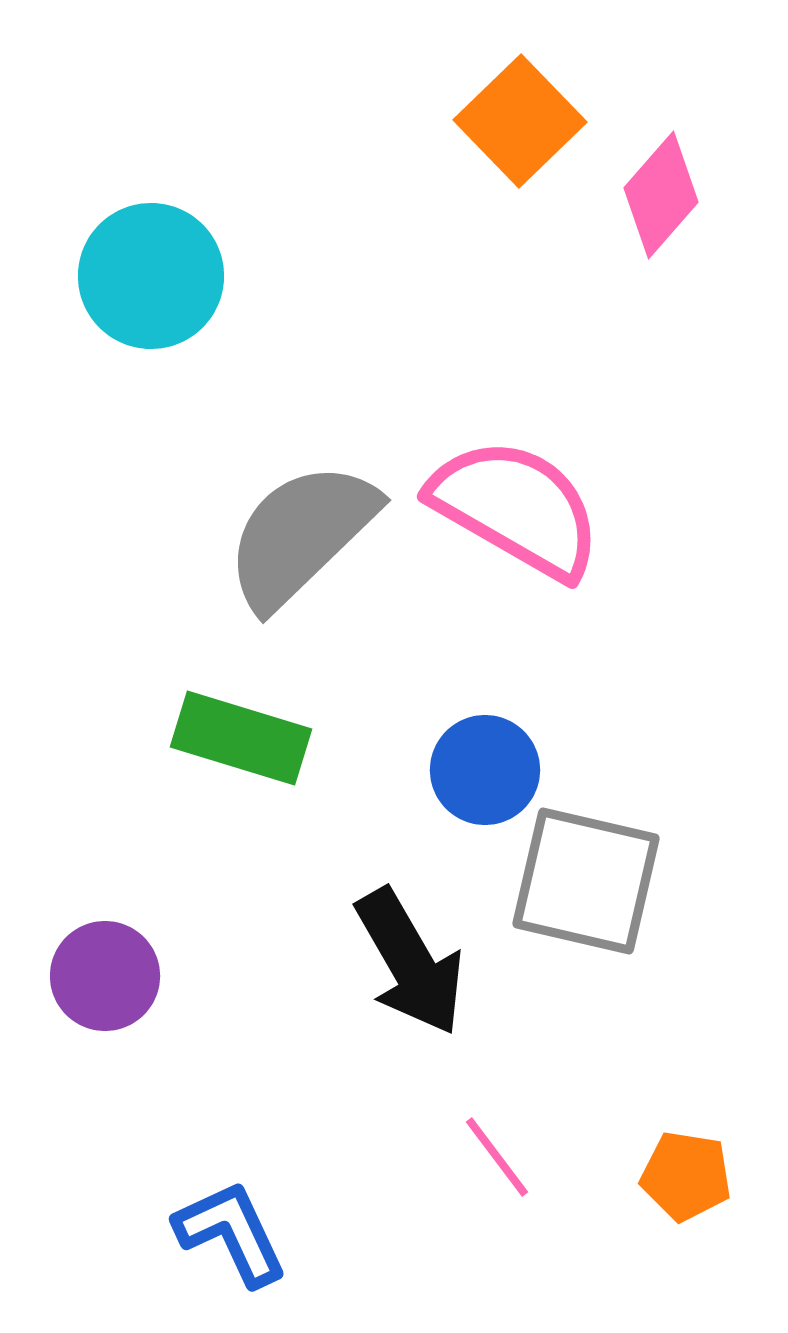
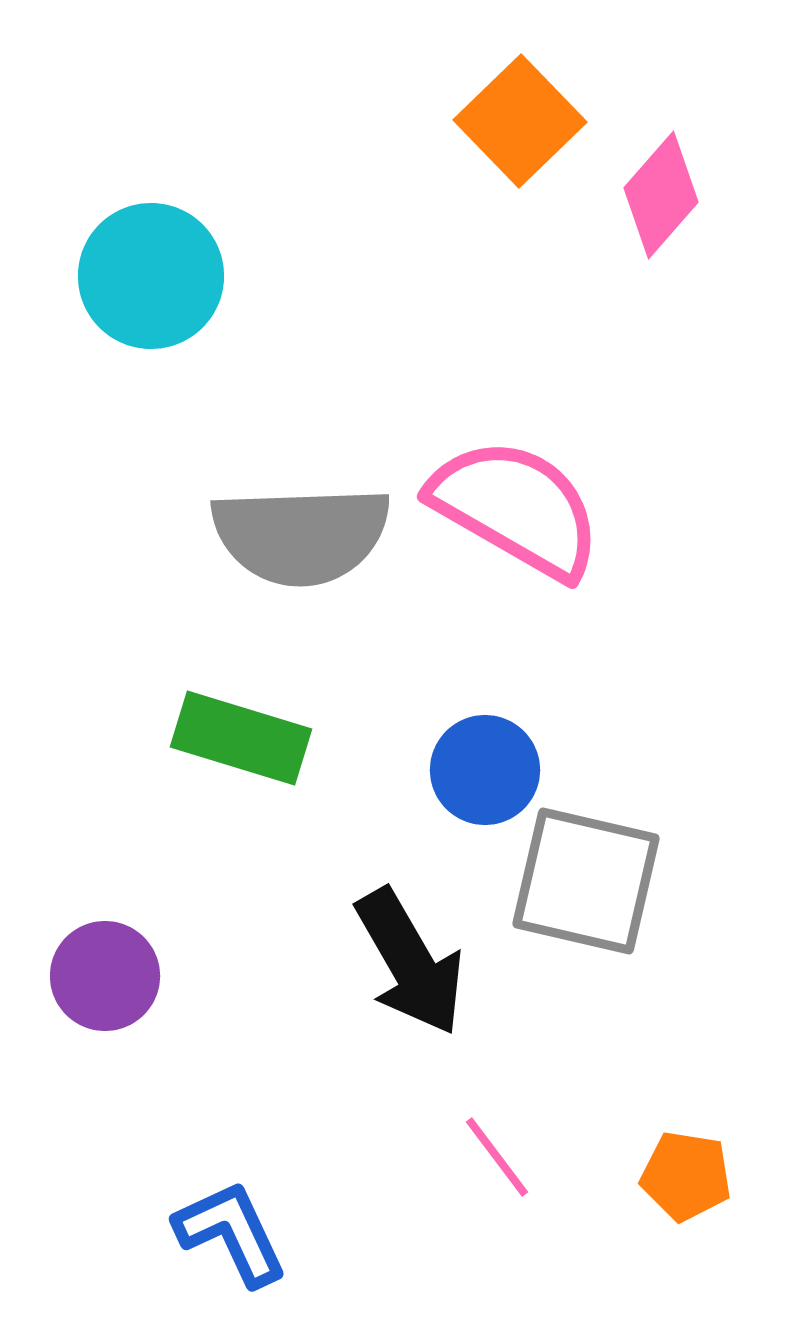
gray semicircle: rotated 138 degrees counterclockwise
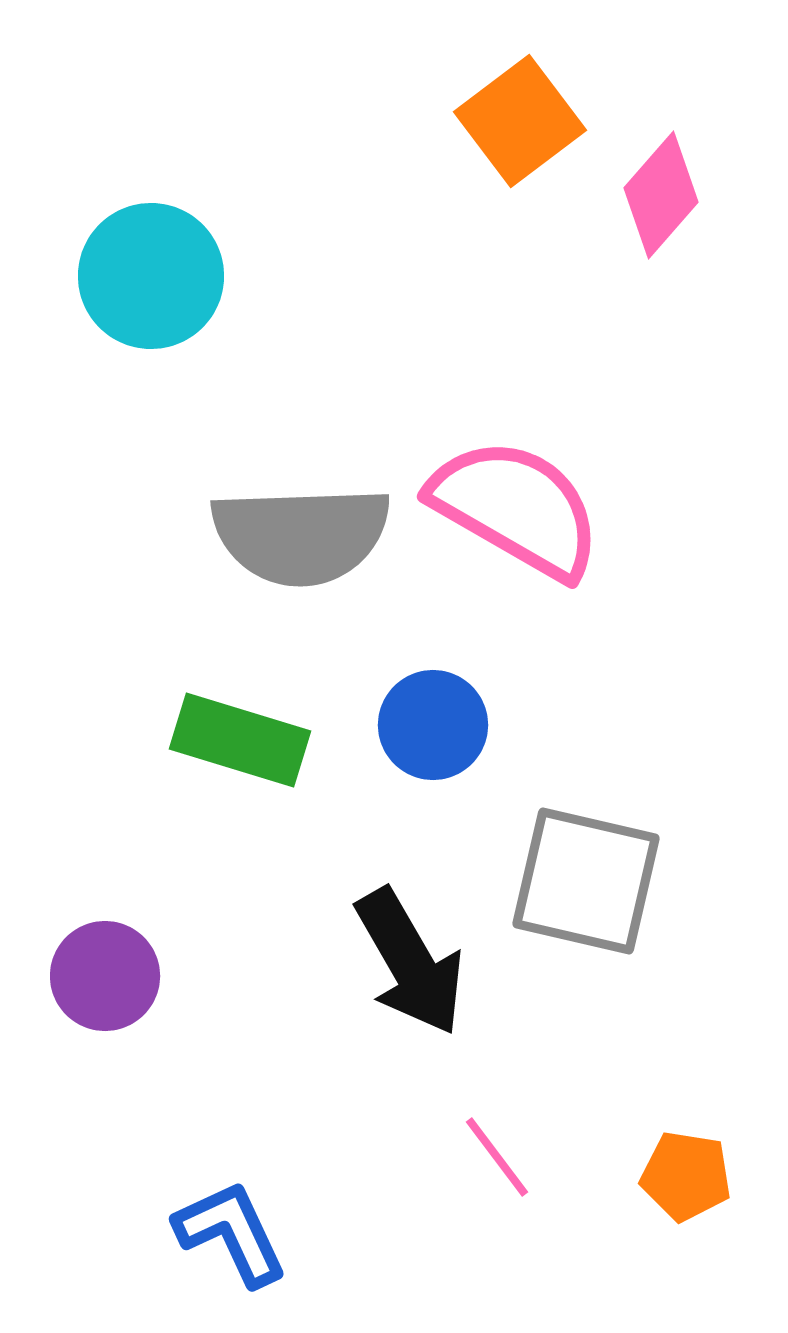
orange square: rotated 7 degrees clockwise
green rectangle: moved 1 px left, 2 px down
blue circle: moved 52 px left, 45 px up
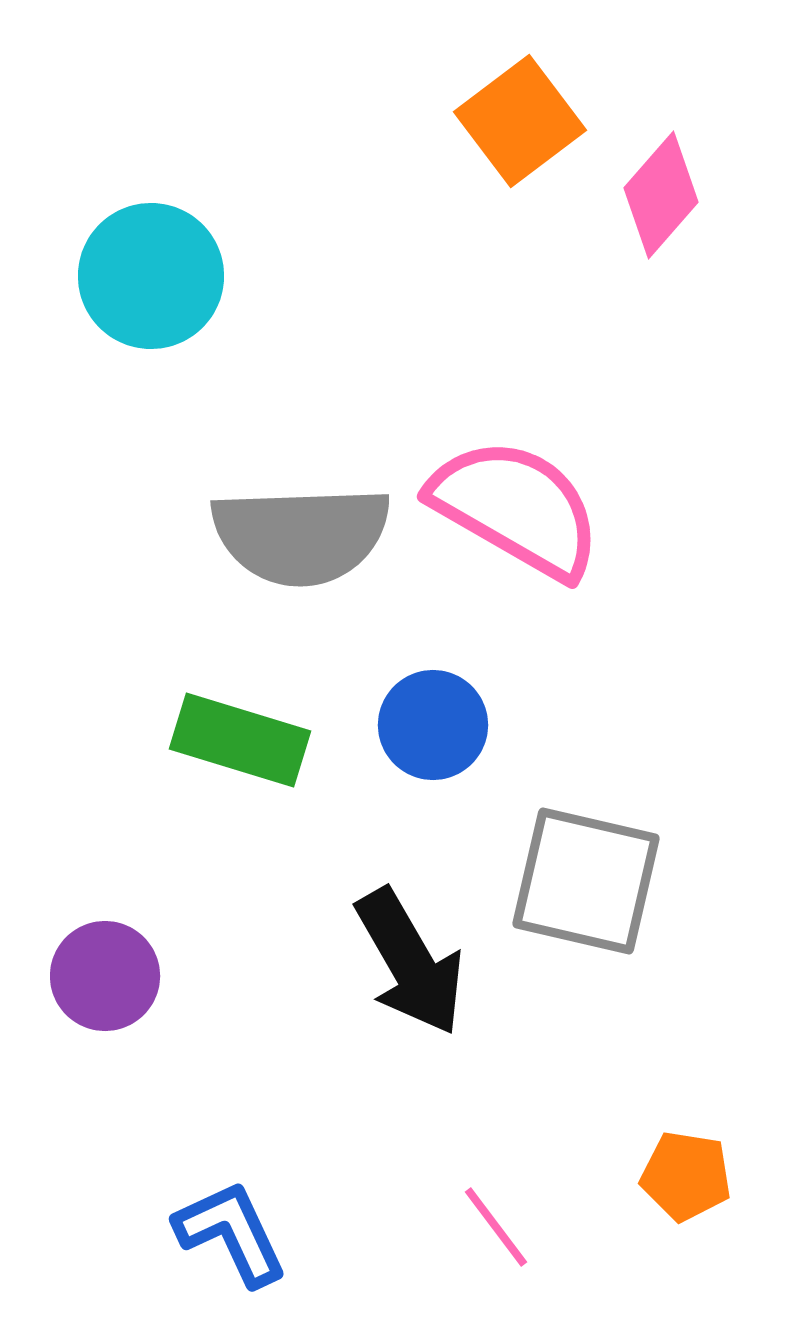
pink line: moved 1 px left, 70 px down
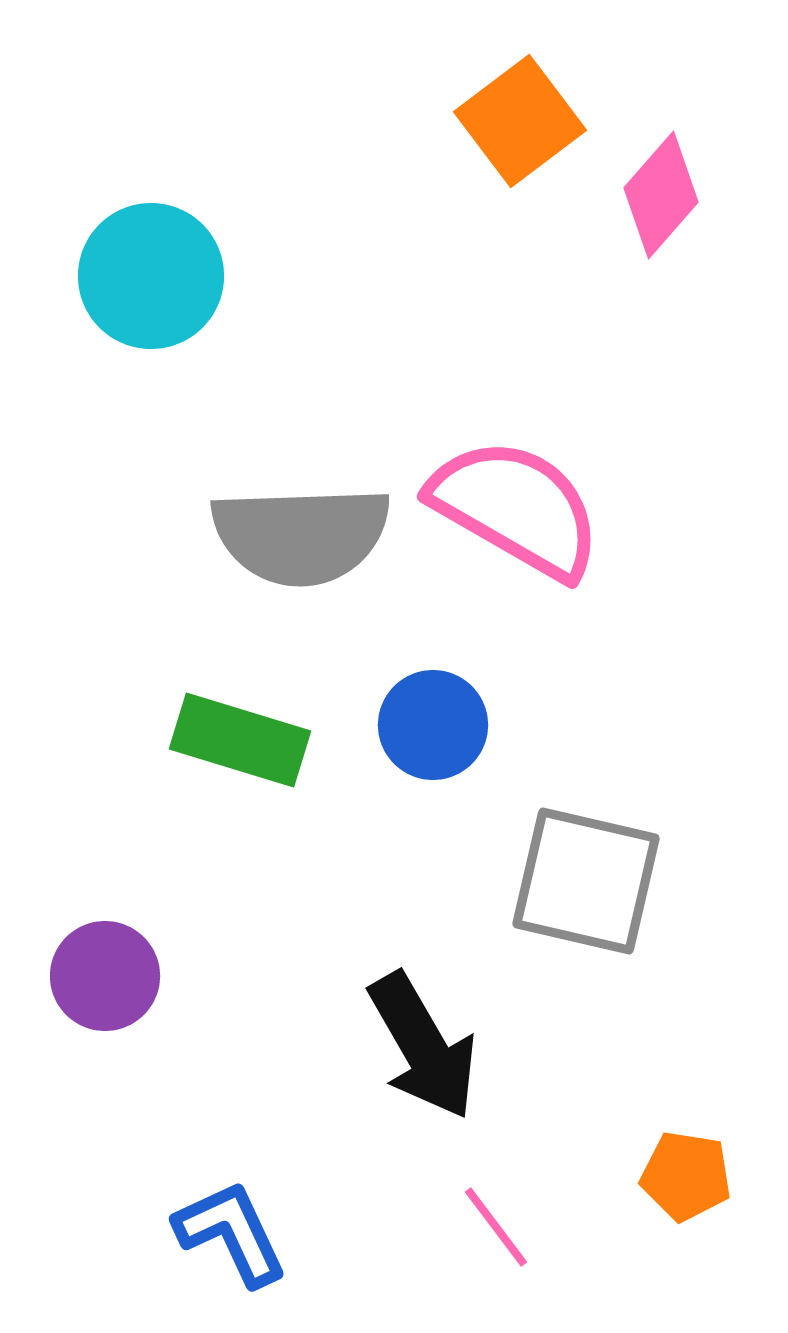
black arrow: moved 13 px right, 84 px down
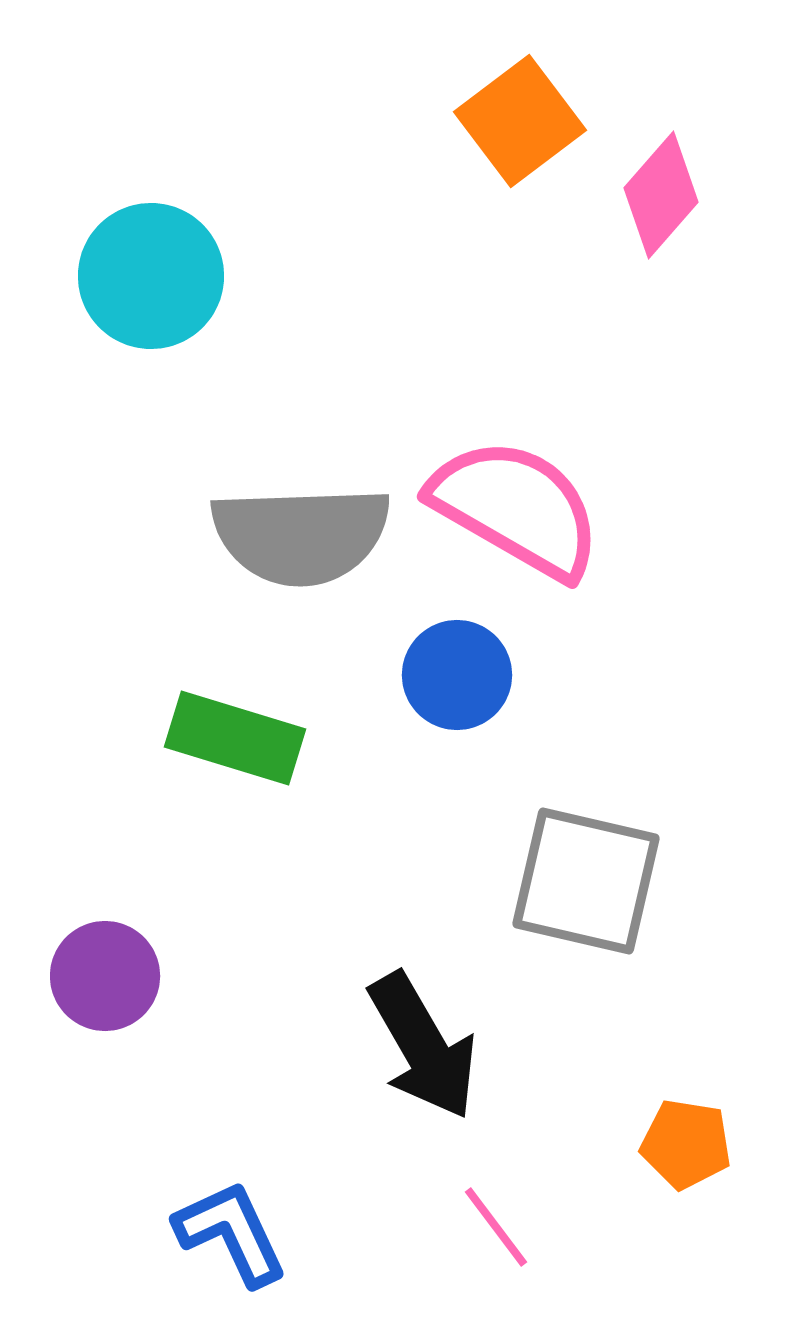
blue circle: moved 24 px right, 50 px up
green rectangle: moved 5 px left, 2 px up
orange pentagon: moved 32 px up
